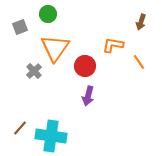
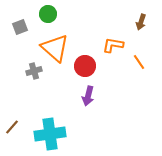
orange triangle: rotated 24 degrees counterclockwise
gray cross: rotated 28 degrees clockwise
brown line: moved 8 px left, 1 px up
cyan cross: moved 1 px left, 2 px up; rotated 16 degrees counterclockwise
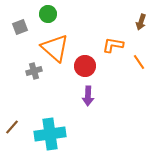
purple arrow: rotated 12 degrees counterclockwise
